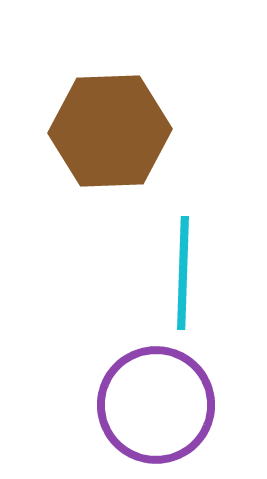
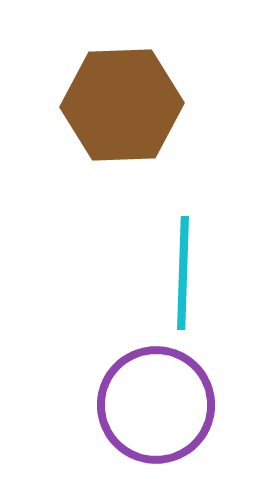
brown hexagon: moved 12 px right, 26 px up
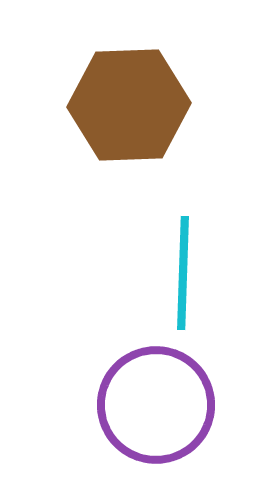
brown hexagon: moved 7 px right
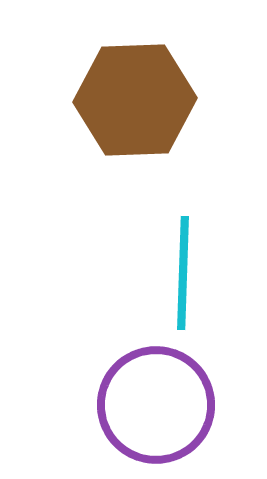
brown hexagon: moved 6 px right, 5 px up
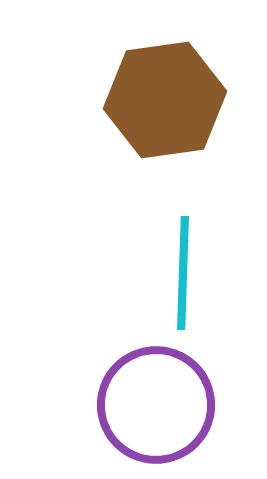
brown hexagon: moved 30 px right; rotated 6 degrees counterclockwise
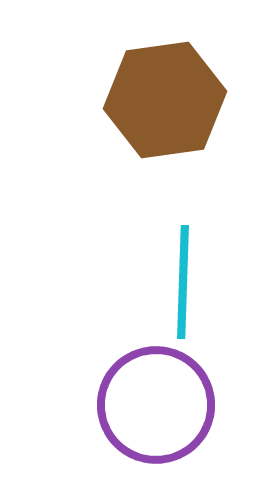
cyan line: moved 9 px down
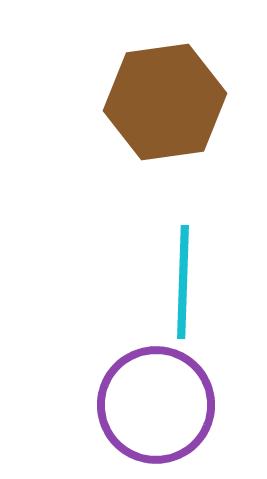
brown hexagon: moved 2 px down
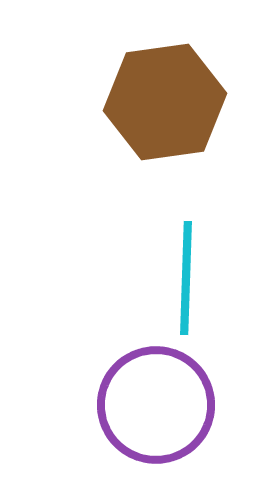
cyan line: moved 3 px right, 4 px up
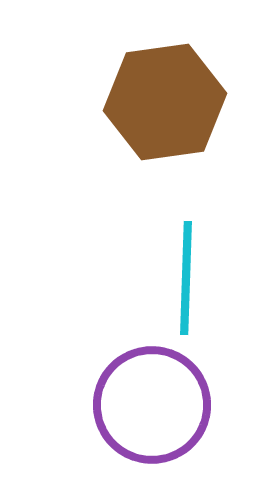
purple circle: moved 4 px left
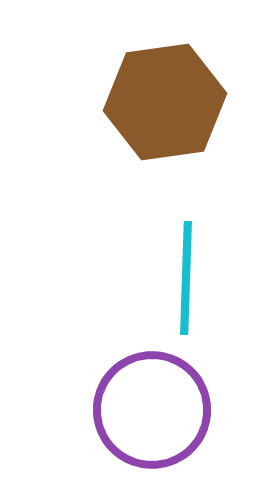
purple circle: moved 5 px down
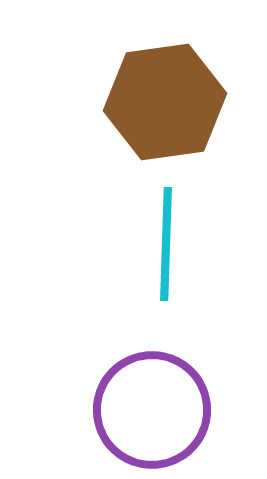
cyan line: moved 20 px left, 34 px up
